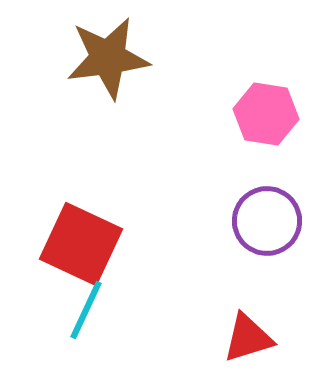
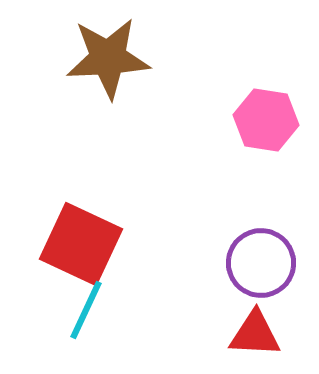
brown star: rotated 4 degrees clockwise
pink hexagon: moved 6 px down
purple circle: moved 6 px left, 42 px down
red triangle: moved 7 px right, 4 px up; rotated 20 degrees clockwise
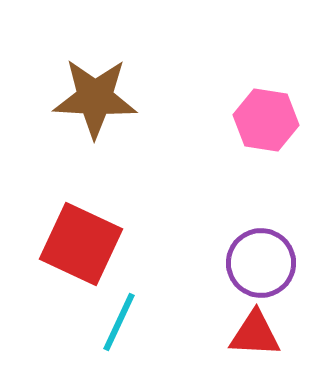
brown star: moved 13 px left, 40 px down; rotated 6 degrees clockwise
cyan line: moved 33 px right, 12 px down
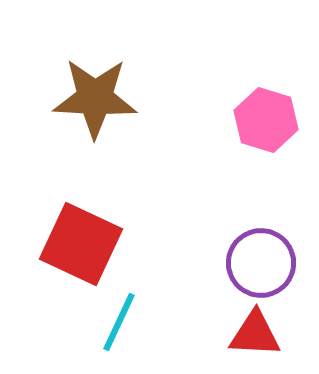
pink hexagon: rotated 8 degrees clockwise
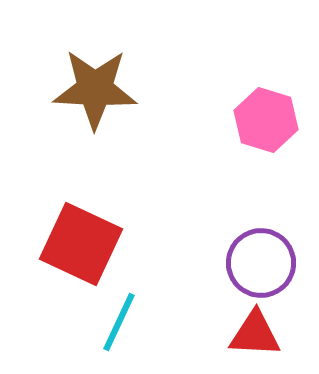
brown star: moved 9 px up
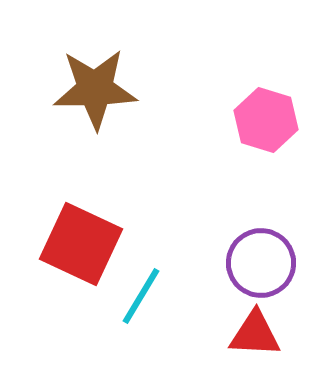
brown star: rotated 4 degrees counterclockwise
cyan line: moved 22 px right, 26 px up; rotated 6 degrees clockwise
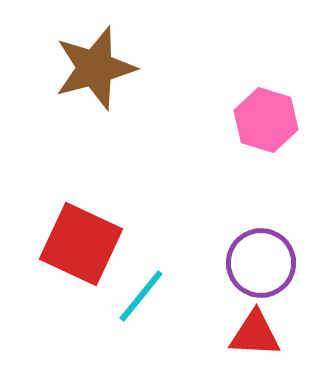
brown star: moved 21 px up; rotated 14 degrees counterclockwise
cyan line: rotated 8 degrees clockwise
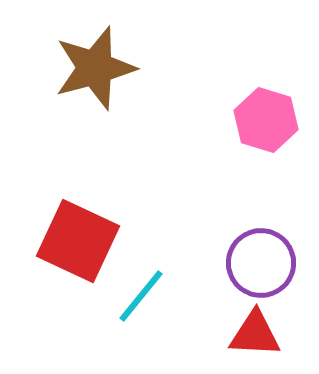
red square: moved 3 px left, 3 px up
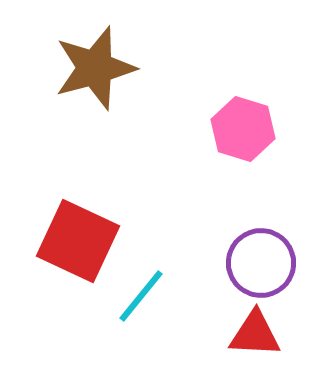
pink hexagon: moved 23 px left, 9 px down
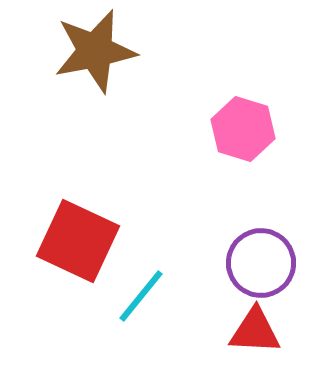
brown star: moved 17 px up; rotated 4 degrees clockwise
red triangle: moved 3 px up
